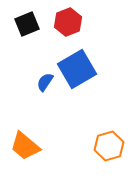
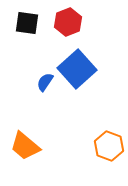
black square: moved 1 px up; rotated 30 degrees clockwise
blue square: rotated 12 degrees counterclockwise
orange hexagon: rotated 24 degrees counterclockwise
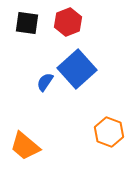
orange hexagon: moved 14 px up
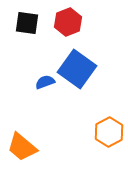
blue square: rotated 12 degrees counterclockwise
blue semicircle: rotated 36 degrees clockwise
orange hexagon: rotated 12 degrees clockwise
orange trapezoid: moved 3 px left, 1 px down
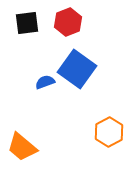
black square: rotated 15 degrees counterclockwise
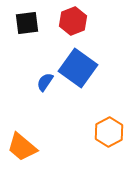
red hexagon: moved 5 px right, 1 px up
blue square: moved 1 px right, 1 px up
blue semicircle: rotated 36 degrees counterclockwise
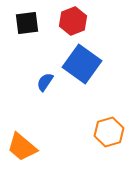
blue square: moved 4 px right, 4 px up
orange hexagon: rotated 12 degrees clockwise
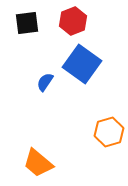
orange trapezoid: moved 16 px right, 16 px down
